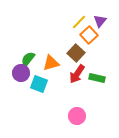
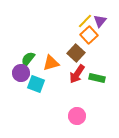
yellow line: moved 6 px right, 1 px up
cyan square: moved 3 px left
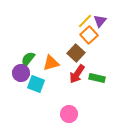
pink circle: moved 8 px left, 2 px up
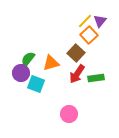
green rectangle: moved 1 px left; rotated 21 degrees counterclockwise
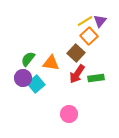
yellow line: rotated 14 degrees clockwise
orange square: moved 1 px down
orange triangle: rotated 24 degrees clockwise
purple circle: moved 2 px right, 5 px down
cyan square: rotated 30 degrees clockwise
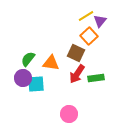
yellow line: moved 1 px right, 5 px up
brown square: rotated 18 degrees counterclockwise
cyan square: rotated 36 degrees clockwise
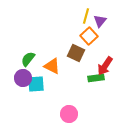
yellow line: rotated 42 degrees counterclockwise
orange triangle: moved 1 px right, 3 px down; rotated 18 degrees clockwise
red arrow: moved 28 px right, 8 px up
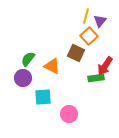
cyan square: moved 7 px right, 13 px down
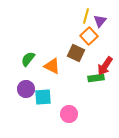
purple circle: moved 3 px right, 11 px down
